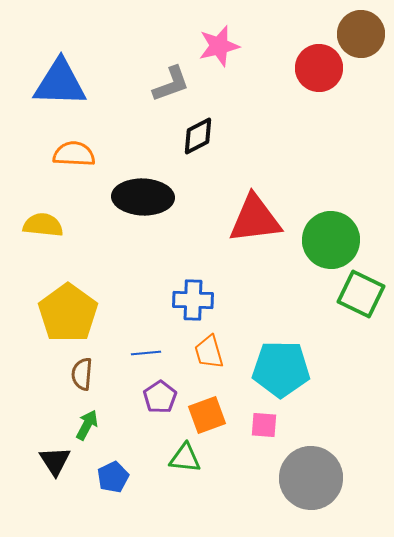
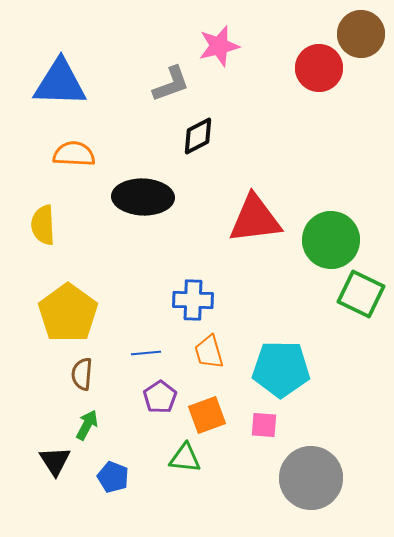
yellow semicircle: rotated 99 degrees counterclockwise
blue pentagon: rotated 24 degrees counterclockwise
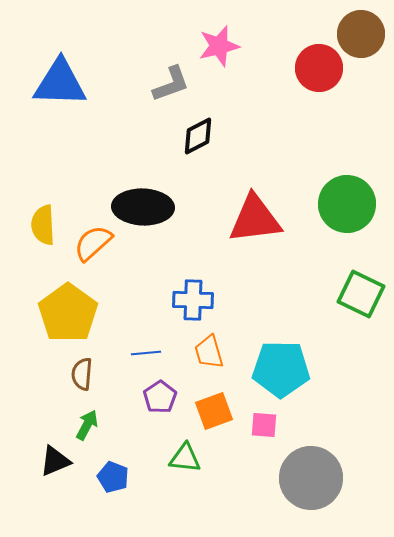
orange semicircle: moved 19 px right, 89 px down; rotated 45 degrees counterclockwise
black ellipse: moved 10 px down
green circle: moved 16 px right, 36 px up
orange square: moved 7 px right, 4 px up
black triangle: rotated 40 degrees clockwise
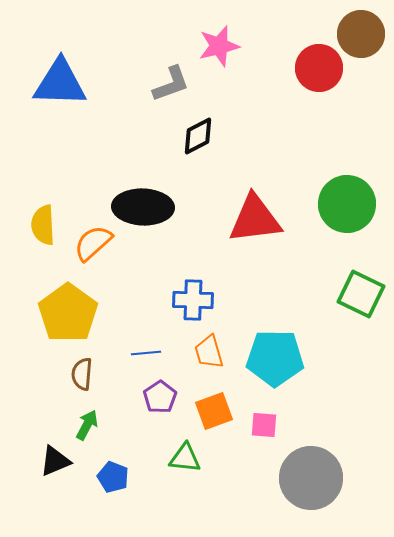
cyan pentagon: moved 6 px left, 11 px up
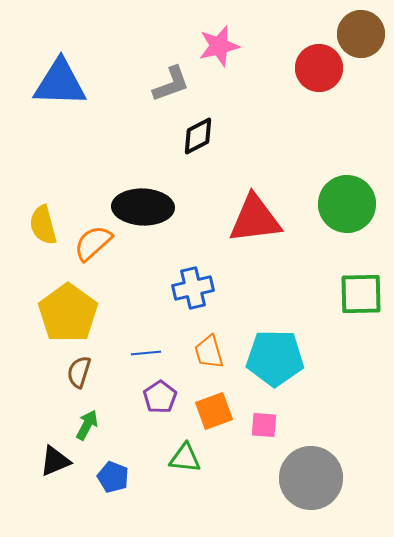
yellow semicircle: rotated 12 degrees counterclockwise
green square: rotated 27 degrees counterclockwise
blue cross: moved 12 px up; rotated 15 degrees counterclockwise
brown semicircle: moved 3 px left, 2 px up; rotated 12 degrees clockwise
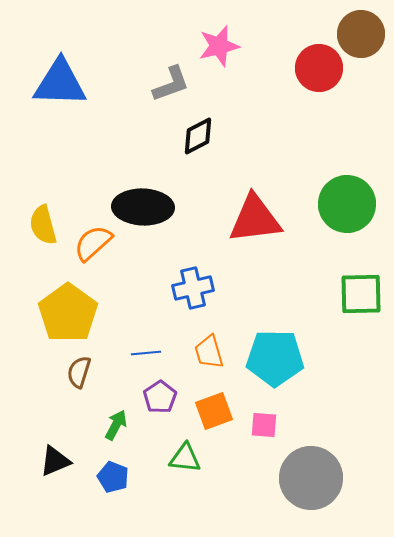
green arrow: moved 29 px right
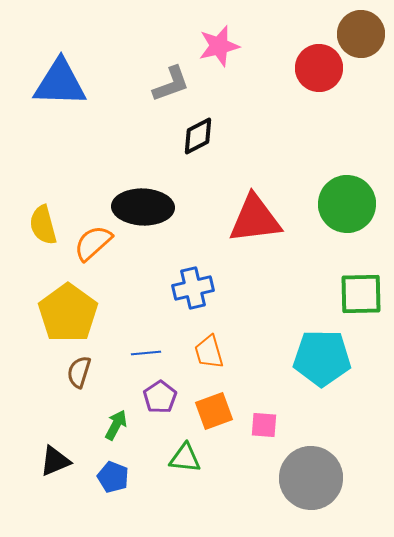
cyan pentagon: moved 47 px right
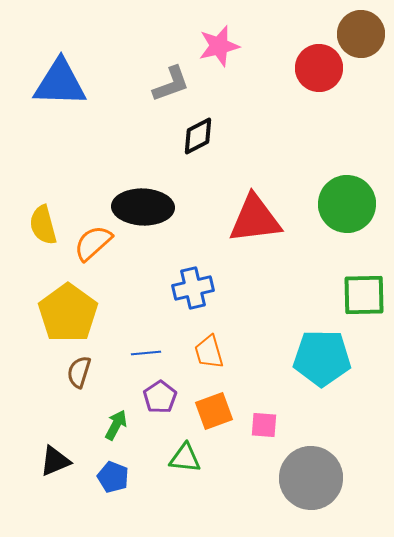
green square: moved 3 px right, 1 px down
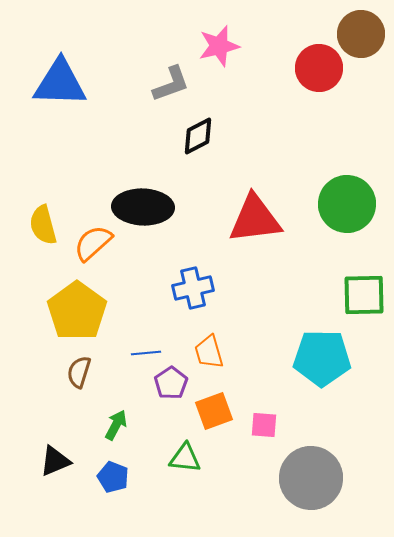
yellow pentagon: moved 9 px right, 2 px up
purple pentagon: moved 11 px right, 14 px up
